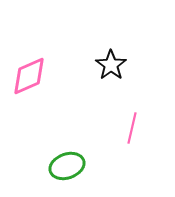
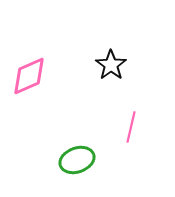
pink line: moved 1 px left, 1 px up
green ellipse: moved 10 px right, 6 px up
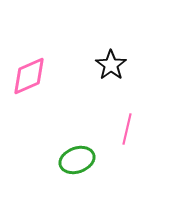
pink line: moved 4 px left, 2 px down
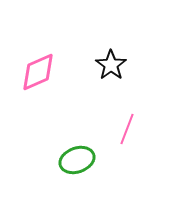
pink diamond: moved 9 px right, 4 px up
pink line: rotated 8 degrees clockwise
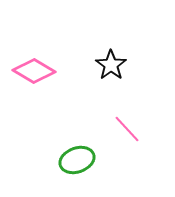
pink diamond: moved 4 px left, 1 px up; rotated 54 degrees clockwise
pink line: rotated 64 degrees counterclockwise
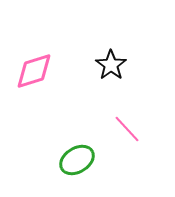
pink diamond: rotated 48 degrees counterclockwise
green ellipse: rotated 12 degrees counterclockwise
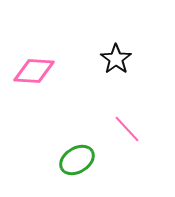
black star: moved 5 px right, 6 px up
pink diamond: rotated 21 degrees clockwise
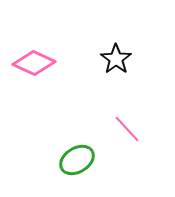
pink diamond: moved 8 px up; rotated 21 degrees clockwise
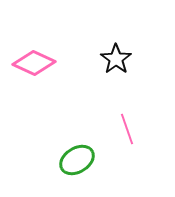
pink line: rotated 24 degrees clockwise
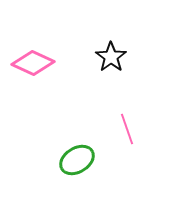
black star: moved 5 px left, 2 px up
pink diamond: moved 1 px left
